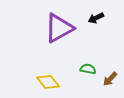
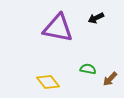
purple triangle: moved 1 px left; rotated 40 degrees clockwise
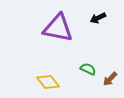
black arrow: moved 2 px right
green semicircle: rotated 14 degrees clockwise
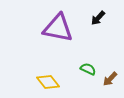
black arrow: rotated 21 degrees counterclockwise
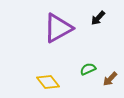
purple triangle: rotated 40 degrees counterclockwise
green semicircle: rotated 49 degrees counterclockwise
